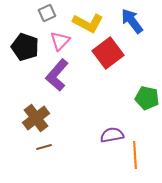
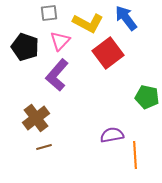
gray square: moved 2 px right; rotated 18 degrees clockwise
blue arrow: moved 6 px left, 3 px up
green pentagon: moved 1 px up
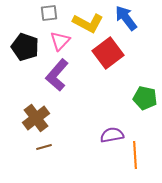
green pentagon: moved 2 px left, 1 px down
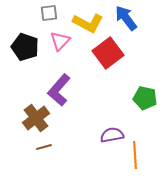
purple L-shape: moved 2 px right, 15 px down
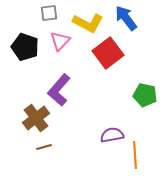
green pentagon: moved 3 px up
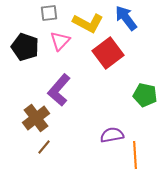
brown line: rotated 35 degrees counterclockwise
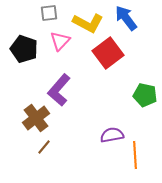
black pentagon: moved 1 px left, 2 px down
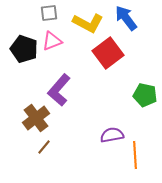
pink triangle: moved 8 px left; rotated 25 degrees clockwise
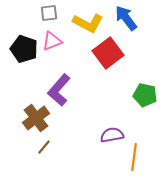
orange line: moved 1 px left, 2 px down; rotated 12 degrees clockwise
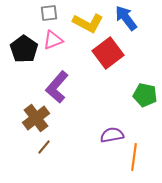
pink triangle: moved 1 px right, 1 px up
black pentagon: rotated 16 degrees clockwise
purple L-shape: moved 2 px left, 3 px up
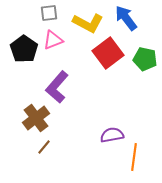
green pentagon: moved 36 px up
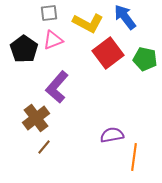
blue arrow: moved 1 px left, 1 px up
